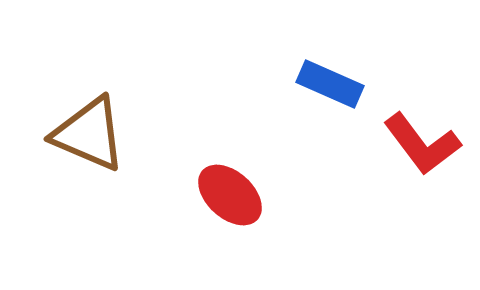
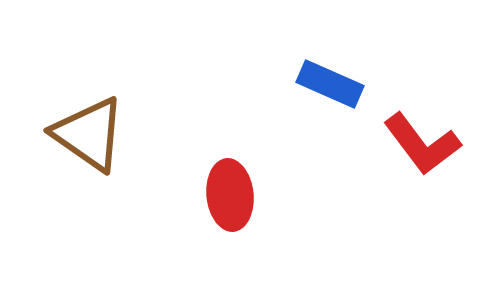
brown triangle: rotated 12 degrees clockwise
red ellipse: rotated 42 degrees clockwise
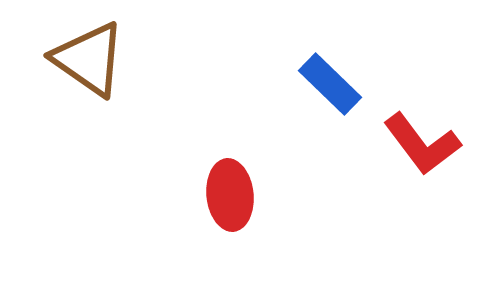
blue rectangle: rotated 20 degrees clockwise
brown triangle: moved 75 px up
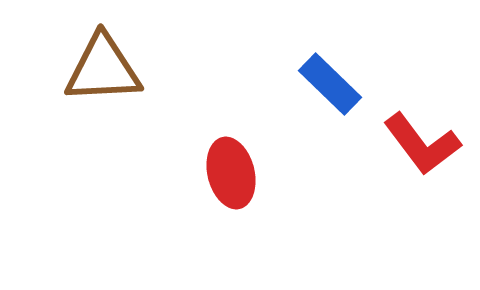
brown triangle: moved 14 px right, 10 px down; rotated 38 degrees counterclockwise
red ellipse: moved 1 px right, 22 px up; rotated 8 degrees counterclockwise
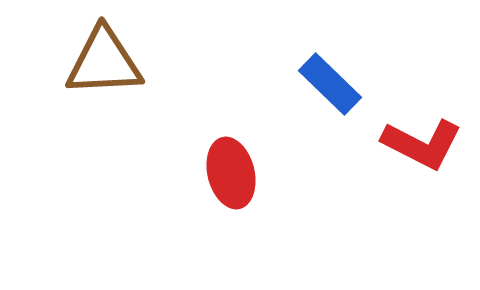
brown triangle: moved 1 px right, 7 px up
red L-shape: rotated 26 degrees counterclockwise
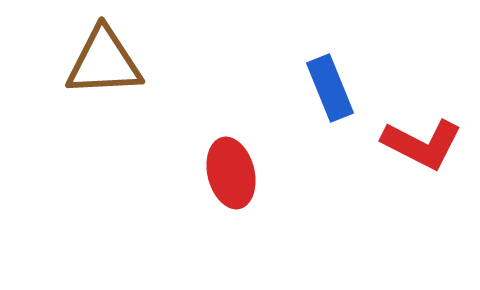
blue rectangle: moved 4 px down; rotated 24 degrees clockwise
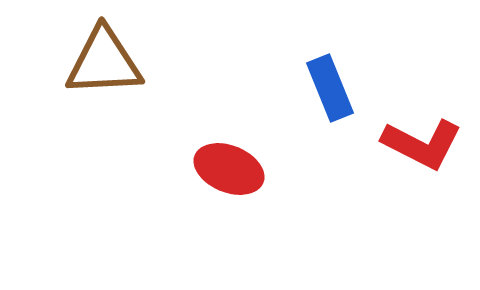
red ellipse: moved 2 px left, 4 px up; rotated 54 degrees counterclockwise
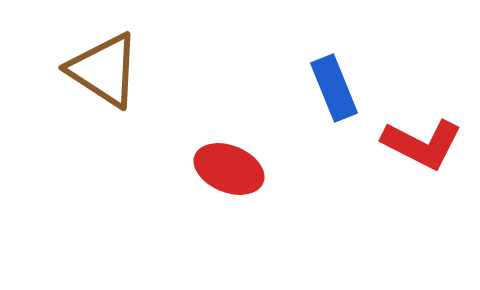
brown triangle: moved 8 px down; rotated 36 degrees clockwise
blue rectangle: moved 4 px right
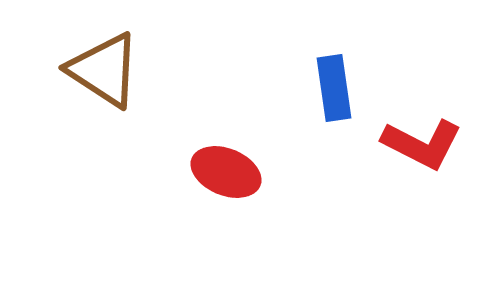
blue rectangle: rotated 14 degrees clockwise
red ellipse: moved 3 px left, 3 px down
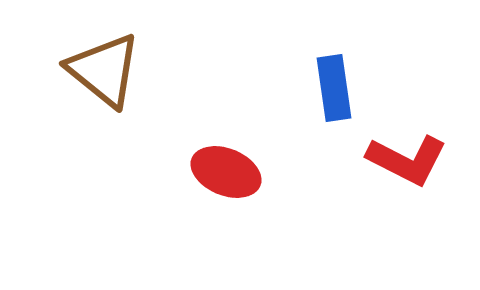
brown triangle: rotated 6 degrees clockwise
red L-shape: moved 15 px left, 16 px down
